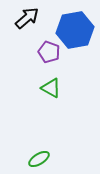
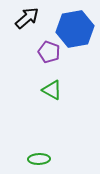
blue hexagon: moved 1 px up
green triangle: moved 1 px right, 2 px down
green ellipse: rotated 30 degrees clockwise
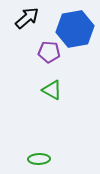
purple pentagon: rotated 15 degrees counterclockwise
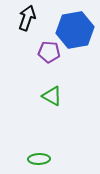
black arrow: rotated 30 degrees counterclockwise
blue hexagon: moved 1 px down
green triangle: moved 6 px down
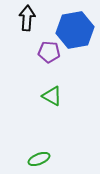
black arrow: rotated 15 degrees counterclockwise
green ellipse: rotated 20 degrees counterclockwise
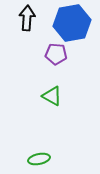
blue hexagon: moved 3 px left, 7 px up
purple pentagon: moved 7 px right, 2 px down
green ellipse: rotated 10 degrees clockwise
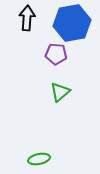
green triangle: moved 8 px right, 4 px up; rotated 50 degrees clockwise
